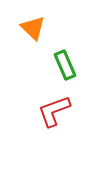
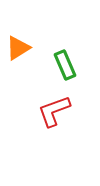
orange triangle: moved 15 px left, 20 px down; rotated 44 degrees clockwise
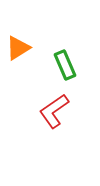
red L-shape: rotated 15 degrees counterclockwise
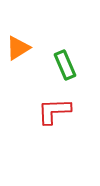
red L-shape: rotated 33 degrees clockwise
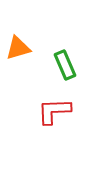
orange triangle: rotated 16 degrees clockwise
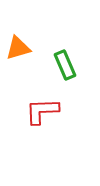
red L-shape: moved 12 px left
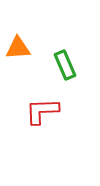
orange triangle: rotated 12 degrees clockwise
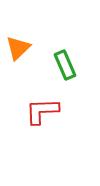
orange triangle: rotated 40 degrees counterclockwise
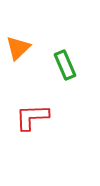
red L-shape: moved 10 px left, 6 px down
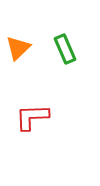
green rectangle: moved 16 px up
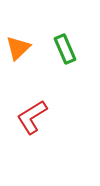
red L-shape: rotated 30 degrees counterclockwise
